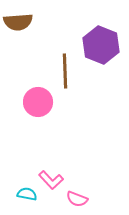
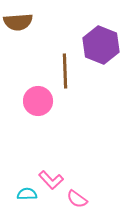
pink circle: moved 1 px up
cyan semicircle: rotated 12 degrees counterclockwise
pink semicircle: rotated 15 degrees clockwise
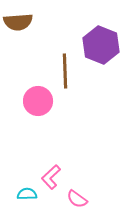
pink L-shape: moved 3 px up; rotated 90 degrees clockwise
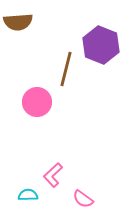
brown line: moved 1 px right, 2 px up; rotated 16 degrees clockwise
pink circle: moved 1 px left, 1 px down
pink L-shape: moved 2 px right, 2 px up
cyan semicircle: moved 1 px right, 1 px down
pink semicircle: moved 6 px right
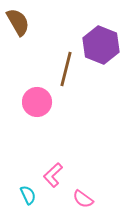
brown semicircle: rotated 116 degrees counterclockwise
cyan semicircle: rotated 66 degrees clockwise
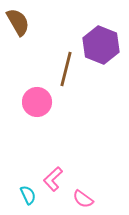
pink L-shape: moved 4 px down
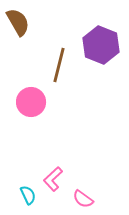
brown line: moved 7 px left, 4 px up
pink circle: moved 6 px left
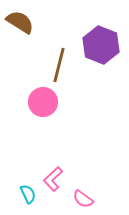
brown semicircle: moved 2 px right; rotated 28 degrees counterclockwise
pink circle: moved 12 px right
cyan semicircle: moved 1 px up
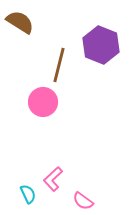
pink semicircle: moved 2 px down
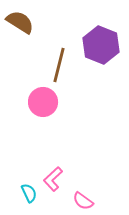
cyan semicircle: moved 1 px right, 1 px up
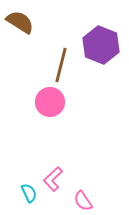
brown line: moved 2 px right
pink circle: moved 7 px right
pink semicircle: rotated 20 degrees clockwise
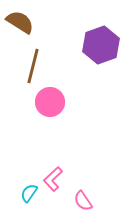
purple hexagon: rotated 18 degrees clockwise
brown line: moved 28 px left, 1 px down
cyan semicircle: rotated 120 degrees counterclockwise
